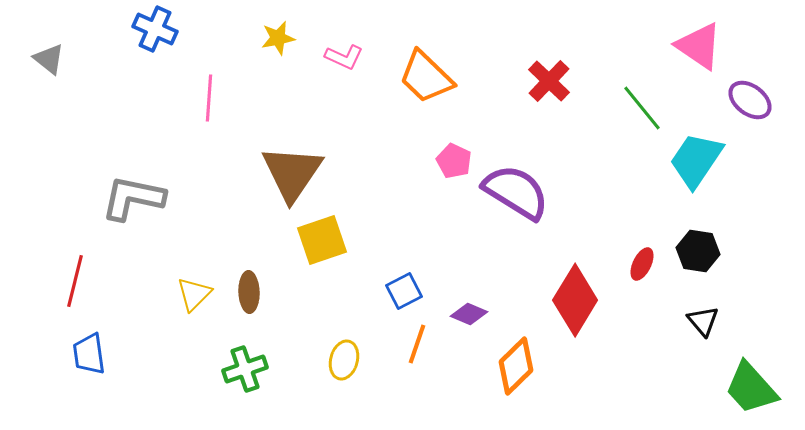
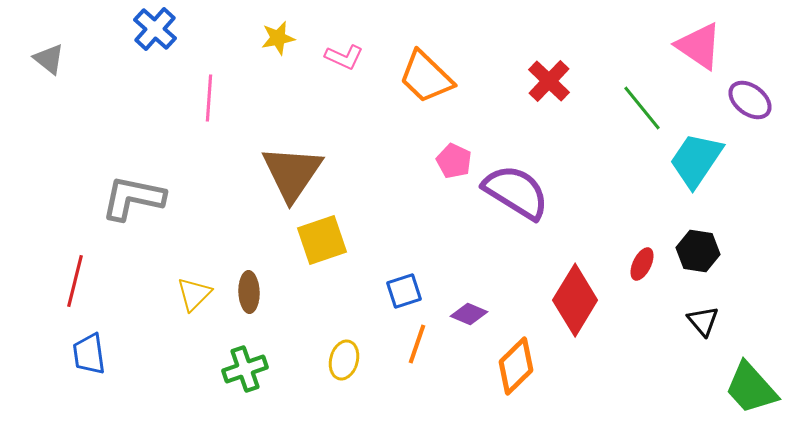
blue cross: rotated 18 degrees clockwise
blue square: rotated 9 degrees clockwise
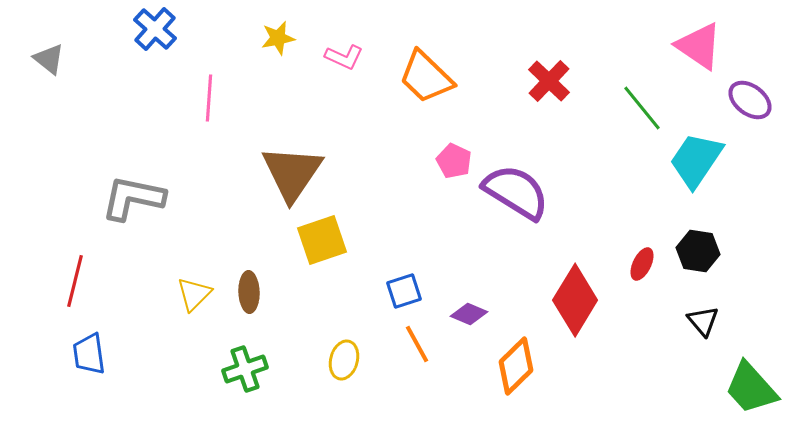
orange line: rotated 48 degrees counterclockwise
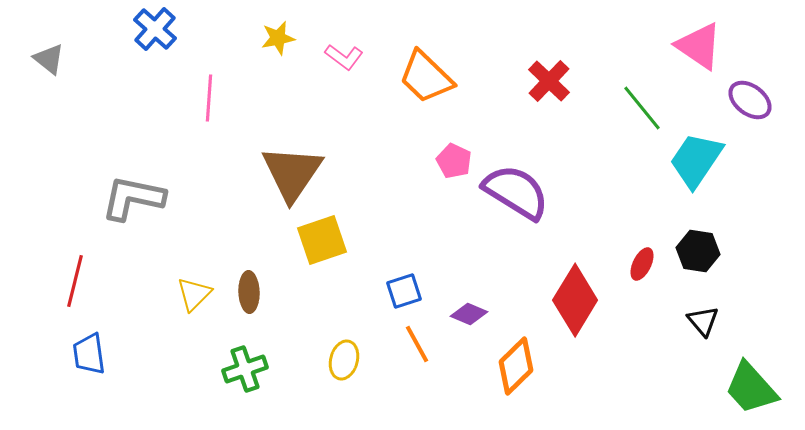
pink L-shape: rotated 12 degrees clockwise
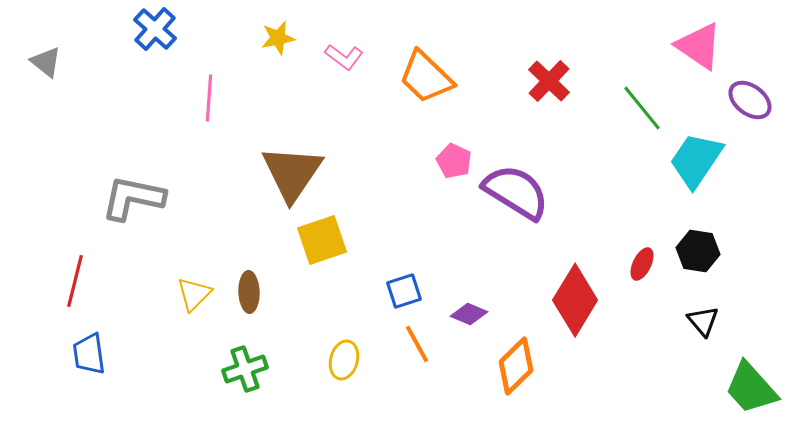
gray triangle: moved 3 px left, 3 px down
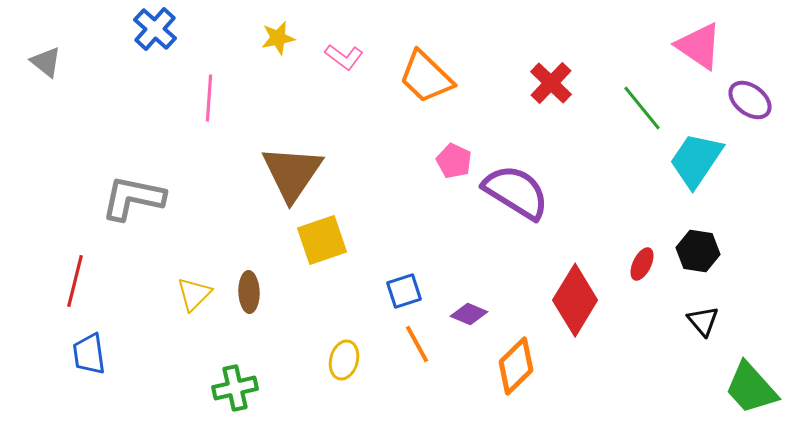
red cross: moved 2 px right, 2 px down
green cross: moved 10 px left, 19 px down; rotated 6 degrees clockwise
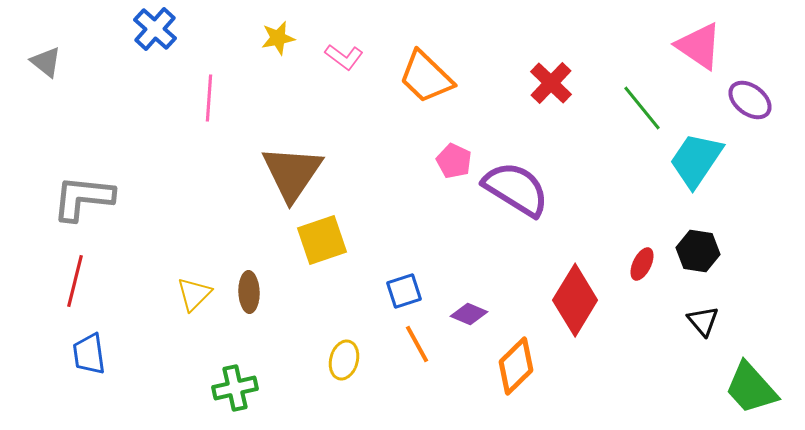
purple semicircle: moved 3 px up
gray L-shape: moved 50 px left; rotated 6 degrees counterclockwise
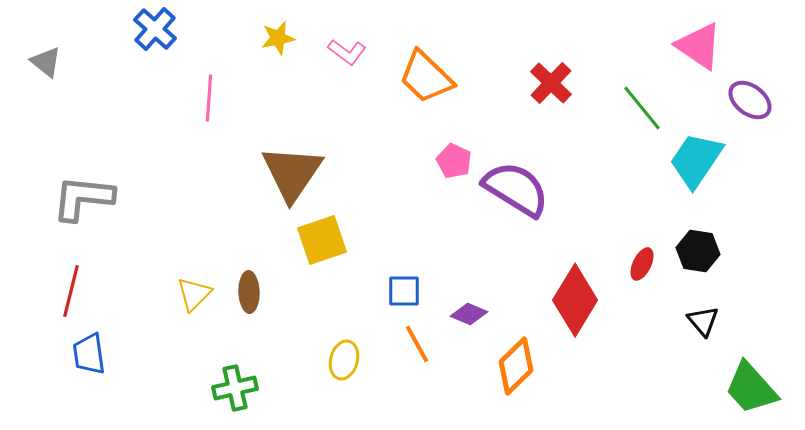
pink L-shape: moved 3 px right, 5 px up
red line: moved 4 px left, 10 px down
blue square: rotated 18 degrees clockwise
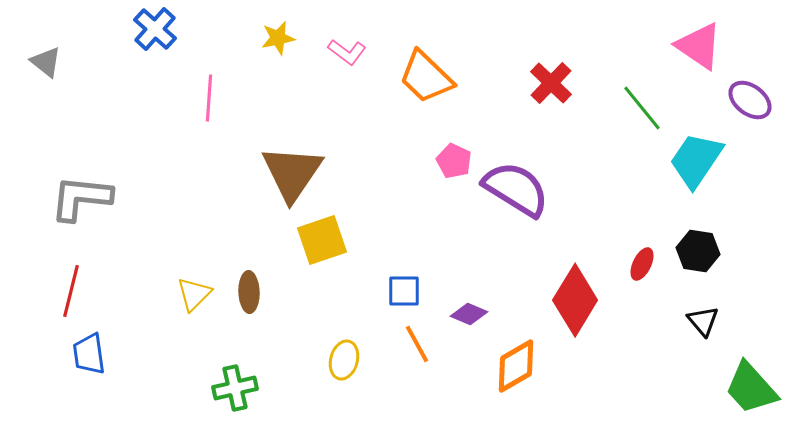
gray L-shape: moved 2 px left
orange diamond: rotated 14 degrees clockwise
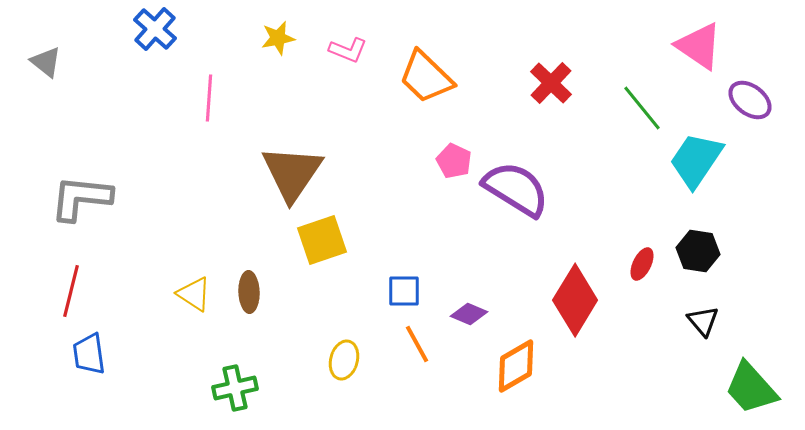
pink L-shape: moved 1 px right, 2 px up; rotated 15 degrees counterclockwise
yellow triangle: rotated 42 degrees counterclockwise
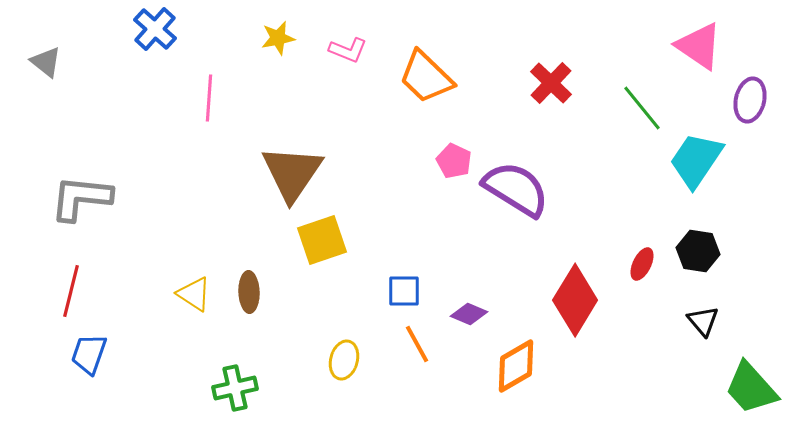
purple ellipse: rotated 66 degrees clockwise
blue trapezoid: rotated 27 degrees clockwise
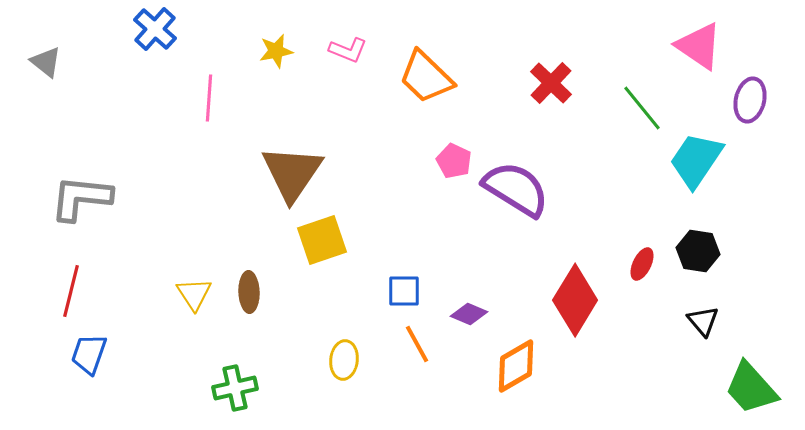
yellow star: moved 2 px left, 13 px down
yellow triangle: rotated 24 degrees clockwise
yellow ellipse: rotated 9 degrees counterclockwise
